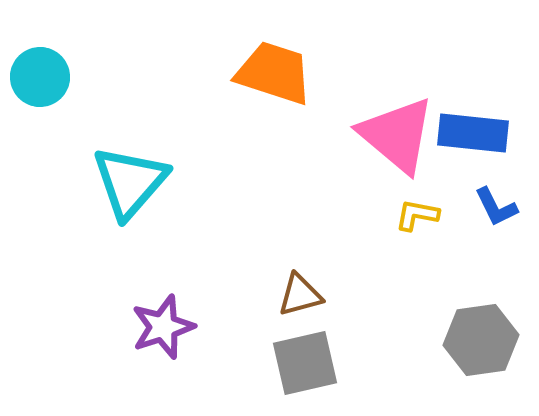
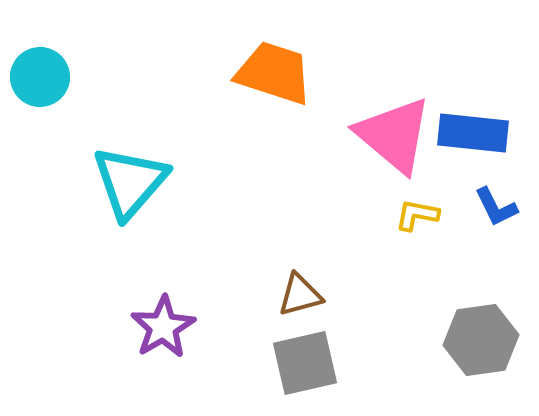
pink triangle: moved 3 px left
purple star: rotated 12 degrees counterclockwise
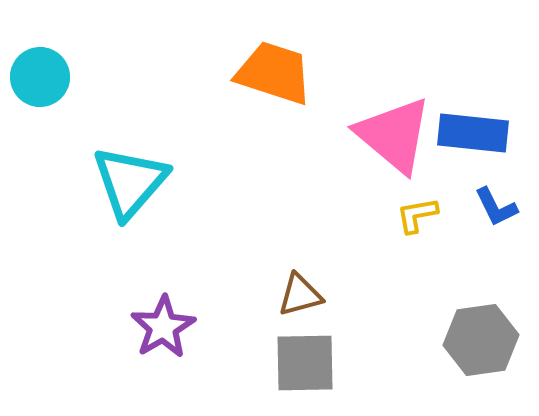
yellow L-shape: rotated 21 degrees counterclockwise
gray square: rotated 12 degrees clockwise
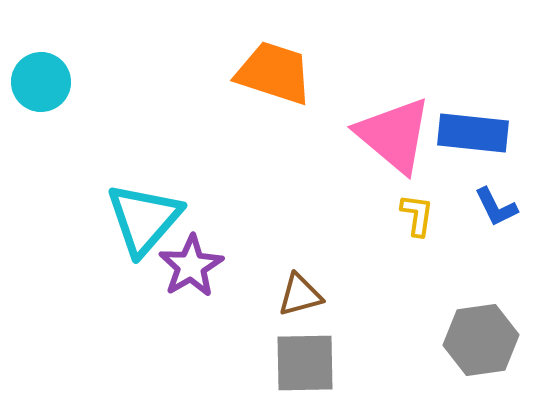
cyan circle: moved 1 px right, 5 px down
cyan triangle: moved 14 px right, 37 px down
yellow L-shape: rotated 108 degrees clockwise
purple star: moved 28 px right, 61 px up
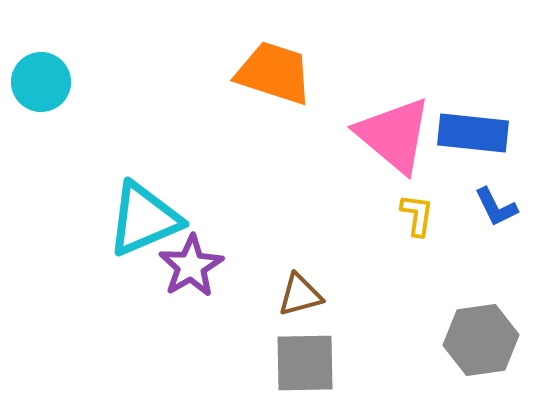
cyan triangle: rotated 26 degrees clockwise
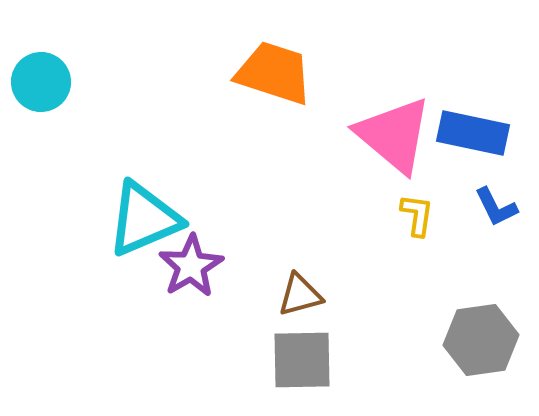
blue rectangle: rotated 6 degrees clockwise
gray square: moved 3 px left, 3 px up
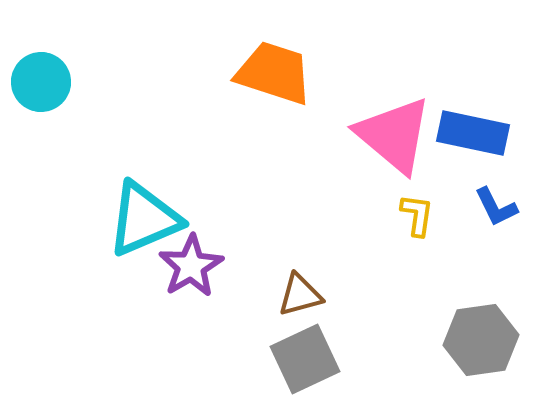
gray square: moved 3 px right, 1 px up; rotated 24 degrees counterclockwise
